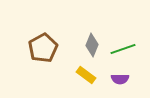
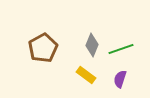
green line: moved 2 px left
purple semicircle: rotated 108 degrees clockwise
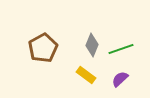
purple semicircle: rotated 30 degrees clockwise
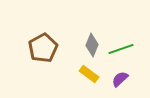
yellow rectangle: moved 3 px right, 1 px up
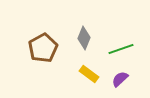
gray diamond: moved 8 px left, 7 px up
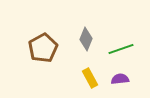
gray diamond: moved 2 px right, 1 px down
yellow rectangle: moved 1 px right, 4 px down; rotated 24 degrees clockwise
purple semicircle: rotated 36 degrees clockwise
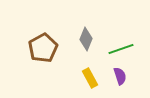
purple semicircle: moved 3 px up; rotated 78 degrees clockwise
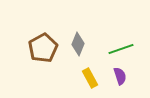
gray diamond: moved 8 px left, 5 px down
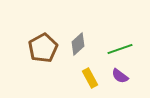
gray diamond: rotated 25 degrees clockwise
green line: moved 1 px left
purple semicircle: rotated 144 degrees clockwise
